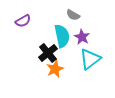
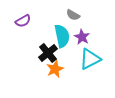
cyan triangle: rotated 10 degrees clockwise
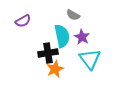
black cross: rotated 30 degrees clockwise
cyan triangle: rotated 40 degrees counterclockwise
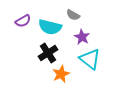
cyan semicircle: moved 12 px left, 9 px up; rotated 115 degrees clockwise
black cross: rotated 24 degrees counterclockwise
cyan triangle: rotated 15 degrees counterclockwise
orange star: moved 6 px right, 5 px down
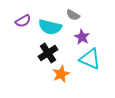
cyan triangle: rotated 15 degrees counterclockwise
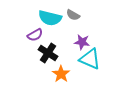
purple semicircle: moved 12 px right, 14 px down
cyan semicircle: moved 9 px up
purple star: moved 5 px down; rotated 21 degrees counterclockwise
black cross: rotated 24 degrees counterclockwise
orange star: rotated 12 degrees counterclockwise
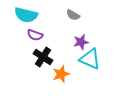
cyan semicircle: moved 24 px left, 3 px up
purple semicircle: rotated 49 degrees clockwise
purple star: moved 1 px left; rotated 21 degrees counterclockwise
black cross: moved 5 px left, 4 px down
orange star: rotated 18 degrees clockwise
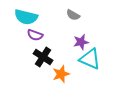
cyan semicircle: moved 2 px down
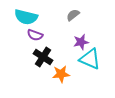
gray semicircle: rotated 112 degrees clockwise
orange star: rotated 12 degrees clockwise
